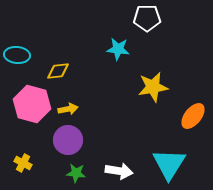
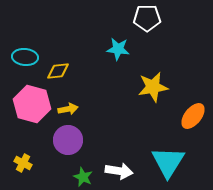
cyan ellipse: moved 8 px right, 2 px down
cyan triangle: moved 1 px left, 2 px up
green star: moved 7 px right, 4 px down; rotated 18 degrees clockwise
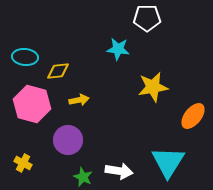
yellow arrow: moved 11 px right, 9 px up
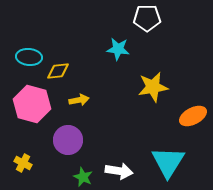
cyan ellipse: moved 4 px right
orange ellipse: rotated 24 degrees clockwise
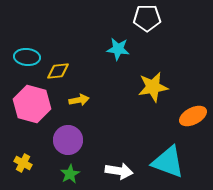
cyan ellipse: moved 2 px left
cyan triangle: rotated 42 degrees counterclockwise
green star: moved 13 px left, 3 px up; rotated 18 degrees clockwise
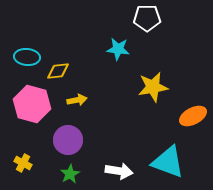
yellow arrow: moved 2 px left
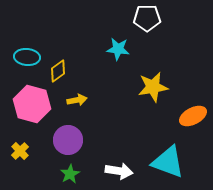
yellow diamond: rotated 30 degrees counterclockwise
yellow cross: moved 3 px left, 12 px up; rotated 18 degrees clockwise
